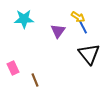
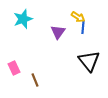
cyan star: moved 1 px left; rotated 18 degrees counterclockwise
blue line: rotated 32 degrees clockwise
purple triangle: moved 1 px down
black triangle: moved 7 px down
pink rectangle: moved 1 px right
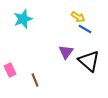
blue line: moved 2 px right, 2 px down; rotated 64 degrees counterclockwise
purple triangle: moved 8 px right, 20 px down
black triangle: rotated 10 degrees counterclockwise
pink rectangle: moved 4 px left, 2 px down
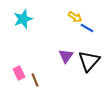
yellow arrow: moved 3 px left
blue line: moved 2 px right, 1 px up
purple triangle: moved 4 px down
black triangle: rotated 30 degrees clockwise
pink rectangle: moved 9 px right, 3 px down
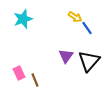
blue line: rotated 24 degrees clockwise
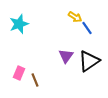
cyan star: moved 4 px left, 5 px down
black triangle: rotated 15 degrees clockwise
pink rectangle: rotated 48 degrees clockwise
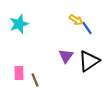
yellow arrow: moved 1 px right, 3 px down
pink rectangle: rotated 24 degrees counterclockwise
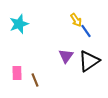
yellow arrow: rotated 24 degrees clockwise
blue line: moved 1 px left, 3 px down
pink rectangle: moved 2 px left
